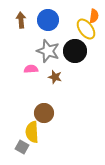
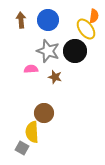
gray square: moved 1 px down
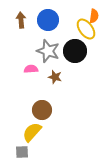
brown circle: moved 2 px left, 3 px up
yellow semicircle: rotated 45 degrees clockwise
gray square: moved 4 px down; rotated 32 degrees counterclockwise
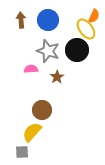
orange semicircle: rotated 16 degrees clockwise
black circle: moved 2 px right, 1 px up
brown star: moved 2 px right; rotated 24 degrees clockwise
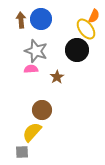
blue circle: moved 7 px left, 1 px up
gray star: moved 12 px left
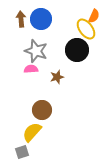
brown arrow: moved 1 px up
brown star: rotated 16 degrees clockwise
gray square: rotated 16 degrees counterclockwise
